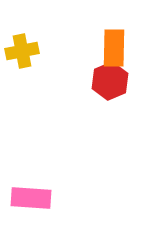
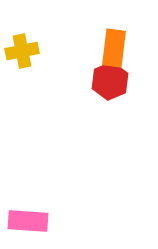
orange rectangle: rotated 6 degrees clockwise
pink rectangle: moved 3 px left, 23 px down
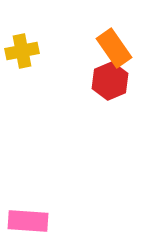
orange rectangle: rotated 42 degrees counterclockwise
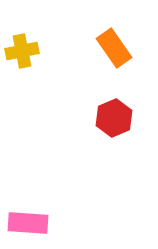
red hexagon: moved 4 px right, 37 px down
pink rectangle: moved 2 px down
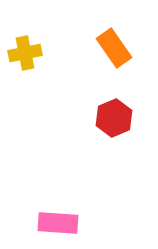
yellow cross: moved 3 px right, 2 px down
pink rectangle: moved 30 px right
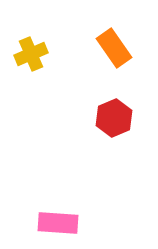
yellow cross: moved 6 px right, 1 px down; rotated 12 degrees counterclockwise
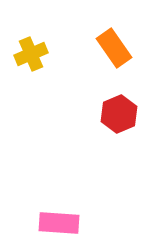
red hexagon: moved 5 px right, 4 px up
pink rectangle: moved 1 px right
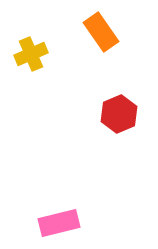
orange rectangle: moved 13 px left, 16 px up
pink rectangle: rotated 18 degrees counterclockwise
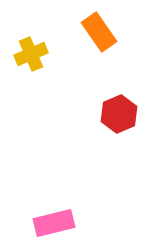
orange rectangle: moved 2 px left
pink rectangle: moved 5 px left
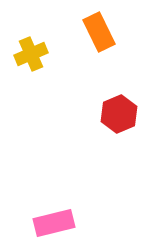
orange rectangle: rotated 9 degrees clockwise
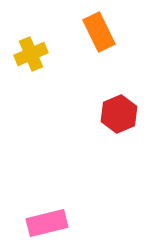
pink rectangle: moved 7 px left
